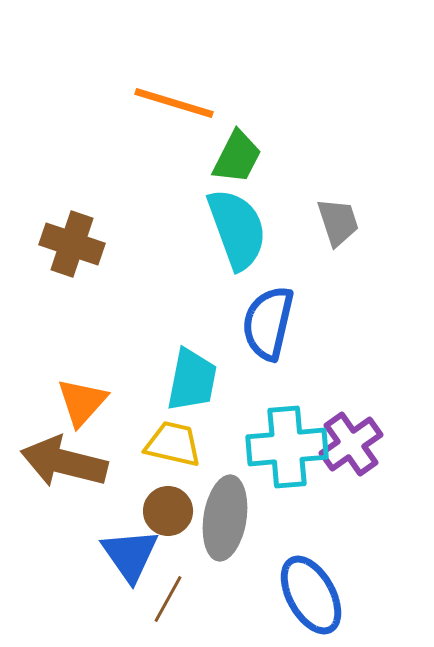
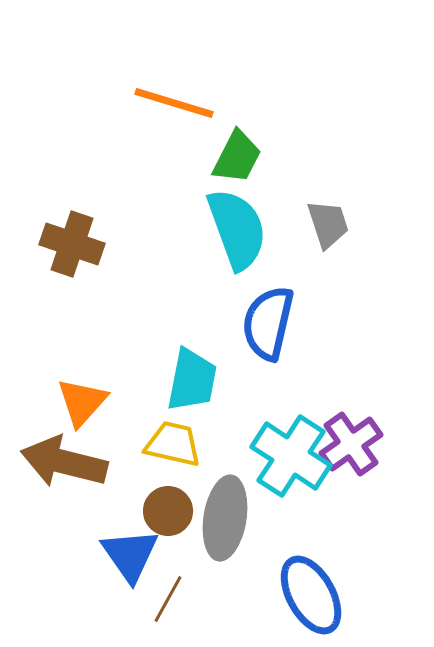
gray trapezoid: moved 10 px left, 2 px down
cyan cross: moved 4 px right, 9 px down; rotated 38 degrees clockwise
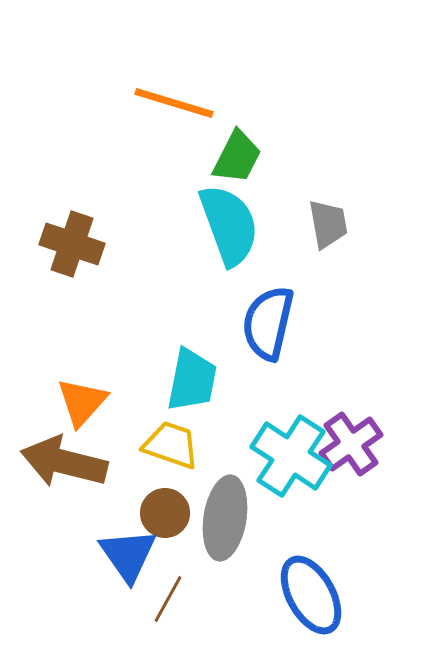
gray trapezoid: rotated 8 degrees clockwise
cyan semicircle: moved 8 px left, 4 px up
yellow trapezoid: moved 2 px left, 1 px down; rotated 6 degrees clockwise
brown circle: moved 3 px left, 2 px down
blue triangle: moved 2 px left
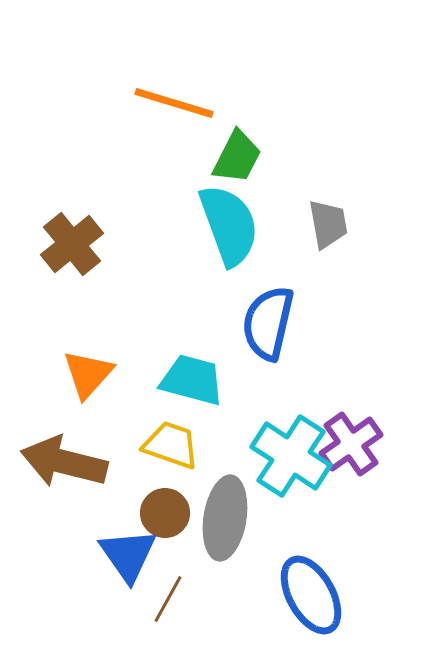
brown cross: rotated 32 degrees clockwise
cyan trapezoid: rotated 86 degrees counterclockwise
orange triangle: moved 6 px right, 28 px up
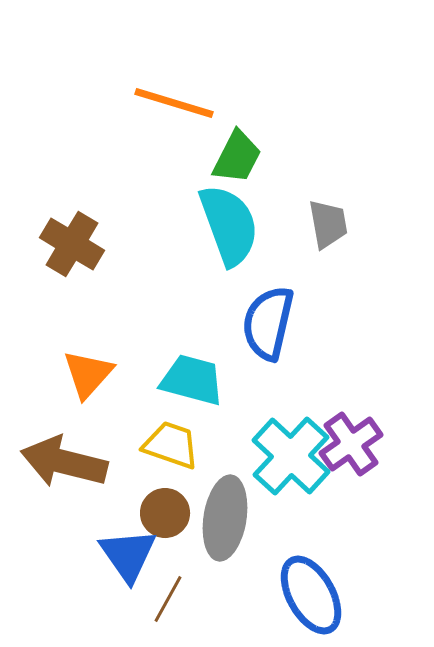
brown cross: rotated 20 degrees counterclockwise
cyan cross: rotated 10 degrees clockwise
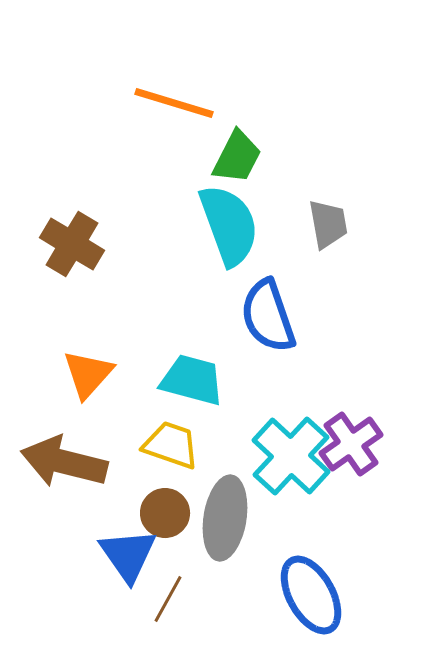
blue semicircle: moved 7 px up; rotated 32 degrees counterclockwise
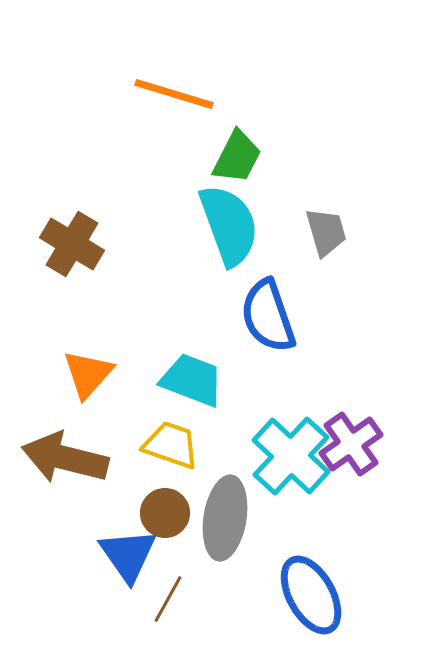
orange line: moved 9 px up
gray trapezoid: moved 2 px left, 8 px down; rotated 6 degrees counterclockwise
cyan trapezoid: rotated 6 degrees clockwise
brown arrow: moved 1 px right, 4 px up
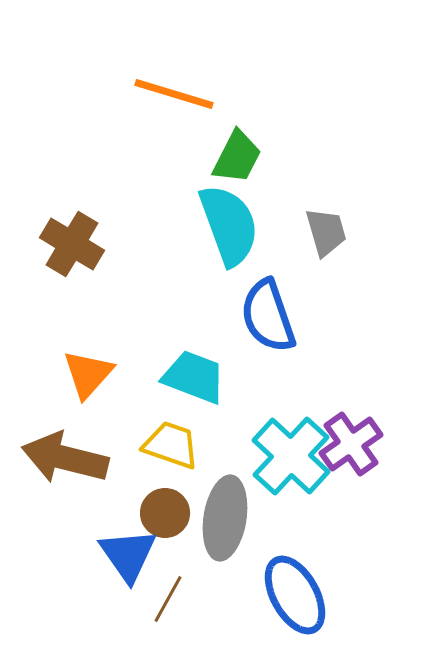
cyan trapezoid: moved 2 px right, 3 px up
blue ellipse: moved 16 px left
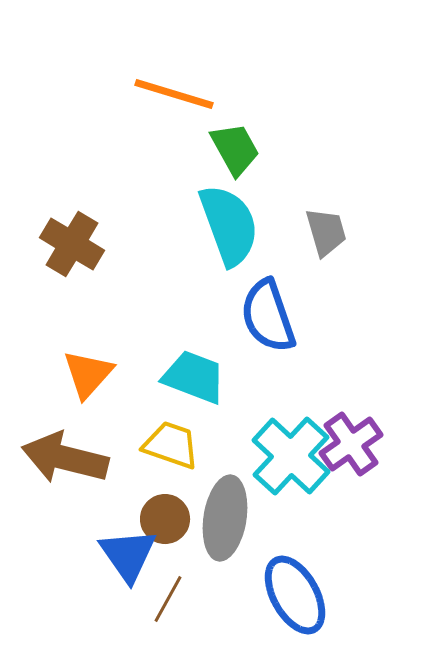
green trapezoid: moved 2 px left, 8 px up; rotated 56 degrees counterclockwise
brown circle: moved 6 px down
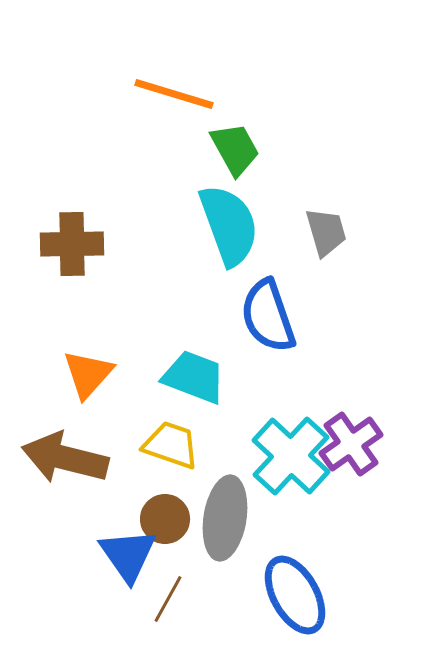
brown cross: rotated 32 degrees counterclockwise
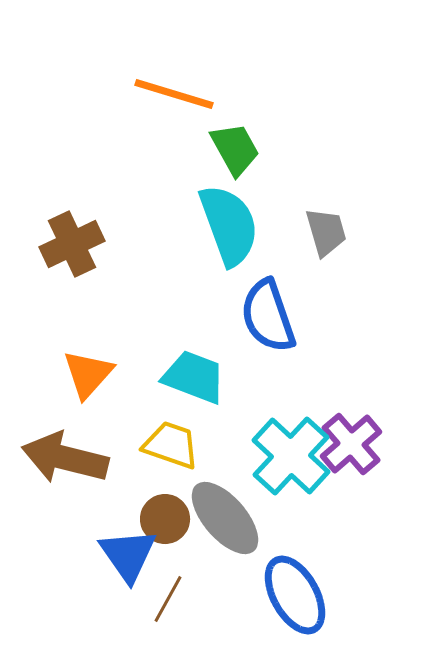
brown cross: rotated 24 degrees counterclockwise
purple cross: rotated 6 degrees counterclockwise
gray ellipse: rotated 50 degrees counterclockwise
